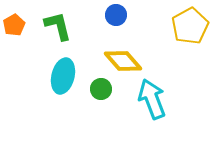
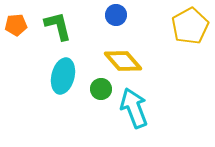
orange pentagon: moved 2 px right; rotated 25 degrees clockwise
cyan arrow: moved 18 px left, 9 px down
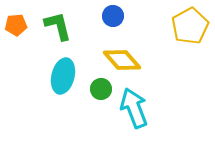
blue circle: moved 3 px left, 1 px down
yellow diamond: moved 1 px left, 1 px up
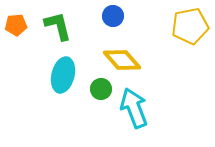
yellow pentagon: rotated 18 degrees clockwise
cyan ellipse: moved 1 px up
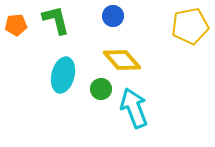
green L-shape: moved 2 px left, 6 px up
